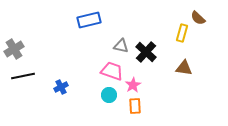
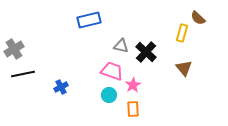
brown triangle: rotated 42 degrees clockwise
black line: moved 2 px up
orange rectangle: moved 2 px left, 3 px down
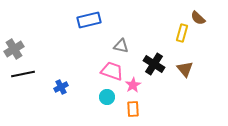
black cross: moved 8 px right, 12 px down; rotated 10 degrees counterclockwise
brown triangle: moved 1 px right, 1 px down
cyan circle: moved 2 px left, 2 px down
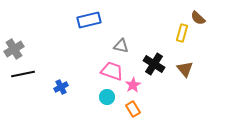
orange rectangle: rotated 28 degrees counterclockwise
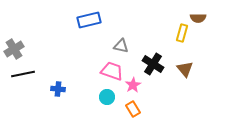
brown semicircle: rotated 42 degrees counterclockwise
black cross: moved 1 px left
blue cross: moved 3 px left, 2 px down; rotated 32 degrees clockwise
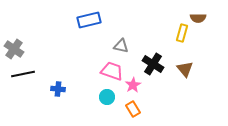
gray cross: rotated 24 degrees counterclockwise
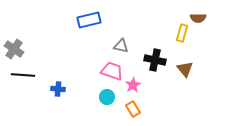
black cross: moved 2 px right, 4 px up; rotated 20 degrees counterclockwise
black line: moved 1 px down; rotated 15 degrees clockwise
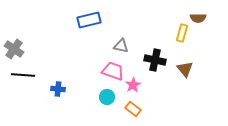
pink trapezoid: moved 1 px right
orange rectangle: rotated 21 degrees counterclockwise
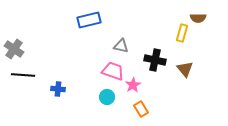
orange rectangle: moved 8 px right; rotated 21 degrees clockwise
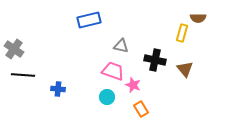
pink star: rotated 21 degrees counterclockwise
